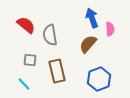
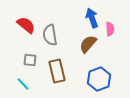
cyan line: moved 1 px left
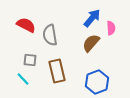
blue arrow: rotated 60 degrees clockwise
red semicircle: rotated 12 degrees counterclockwise
pink semicircle: moved 1 px right, 1 px up
brown semicircle: moved 3 px right, 1 px up
blue hexagon: moved 2 px left, 3 px down
cyan line: moved 5 px up
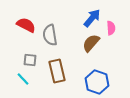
blue hexagon: rotated 20 degrees counterclockwise
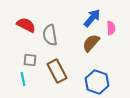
brown rectangle: rotated 15 degrees counterclockwise
cyan line: rotated 32 degrees clockwise
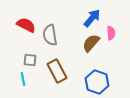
pink semicircle: moved 5 px down
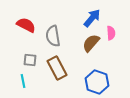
gray semicircle: moved 3 px right, 1 px down
brown rectangle: moved 3 px up
cyan line: moved 2 px down
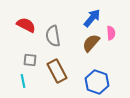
brown rectangle: moved 3 px down
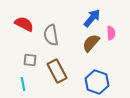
red semicircle: moved 2 px left, 1 px up
gray semicircle: moved 2 px left, 1 px up
cyan line: moved 3 px down
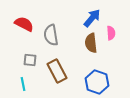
brown semicircle: rotated 48 degrees counterclockwise
